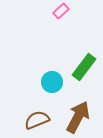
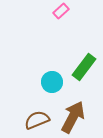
brown arrow: moved 5 px left
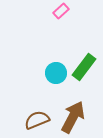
cyan circle: moved 4 px right, 9 px up
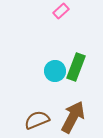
green rectangle: moved 8 px left; rotated 16 degrees counterclockwise
cyan circle: moved 1 px left, 2 px up
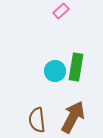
green rectangle: rotated 12 degrees counterclockwise
brown semicircle: rotated 75 degrees counterclockwise
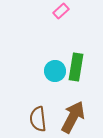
brown semicircle: moved 1 px right, 1 px up
